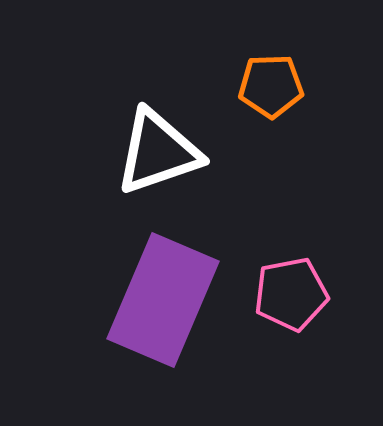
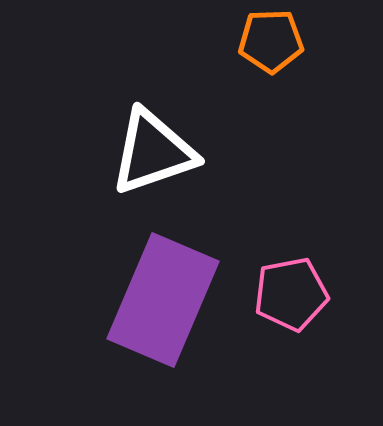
orange pentagon: moved 45 px up
white triangle: moved 5 px left
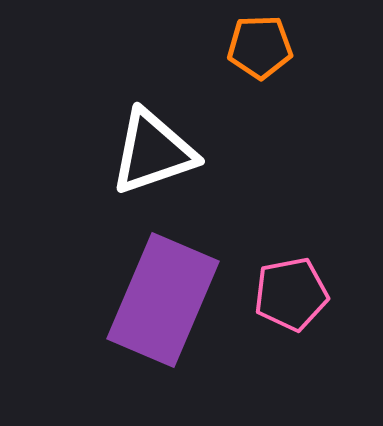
orange pentagon: moved 11 px left, 6 px down
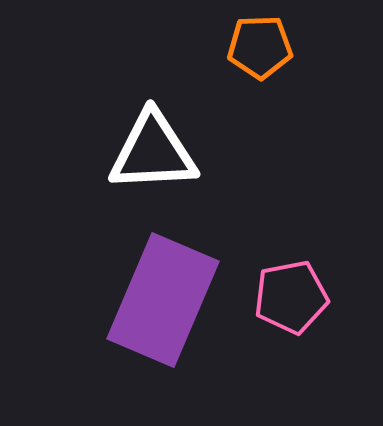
white triangle: rotated 16 degrees clockwise
pink pentagon: moved 3 px down
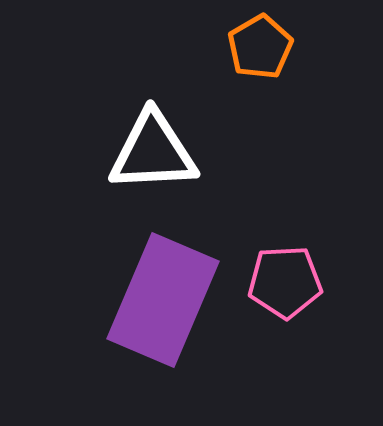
orange pentagon: rotated 28 degrees counterclockwise
pink pentagon: moved 6 px left, 15 px up; rotated 8 degrees clockwise
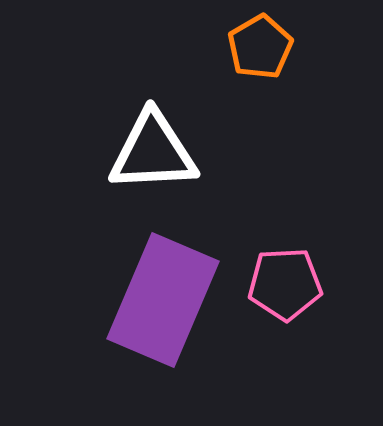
pink pentagon: moved 2 px down
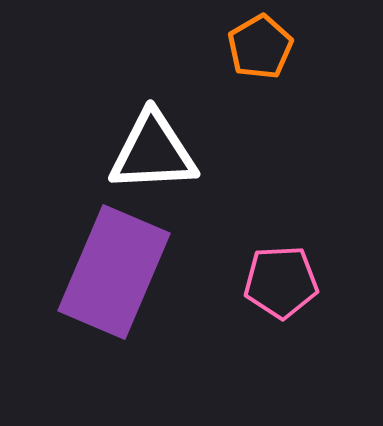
pink pentagon: moved 4 px left, 2 px up
purple rectangle: moved 49 px left, 28 px up
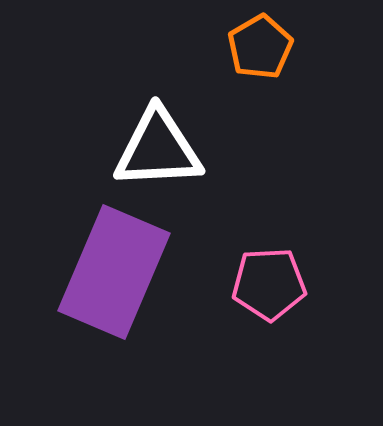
white triangle: moved 5 px right, 3 px up
pink pentagon: moved 12 px left, 2 px down
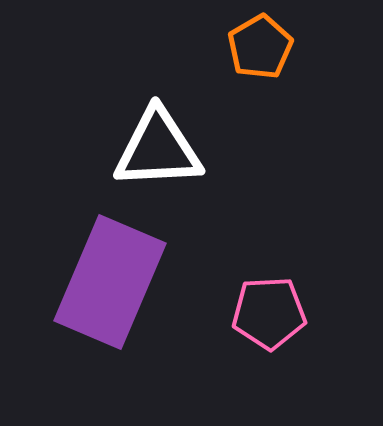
purple rectangle: moved 4 px left, 10 px down
pink pentagon: moved 29 px down
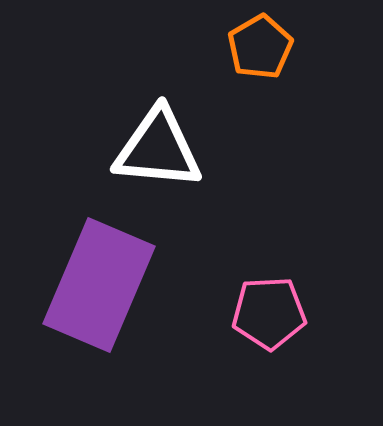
white triangle: rotated 8 degrees clockwise
purple rectangle: moved 11 px left, 3 px down
